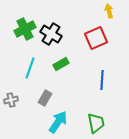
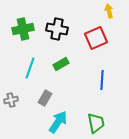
green cross: moved 2 px left; rotated 15 degrees clockwise
black cross: moved 6 px right, 5 px up; rotated 20 degrees counterclockwise
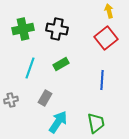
red square: moved 10 px right; rotated 15 degrees counterclockwise
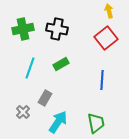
gray cross: moved 12 px right, 12 px down; rotated 32 degrees counterclockwise
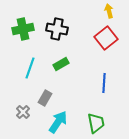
blue line: moved 2 px right, 3 px down
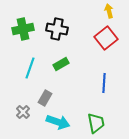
cyan arrow: rotated 75 degrees clockwise
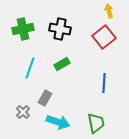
black cross: moved 3 px right
red square: moved 2 px left, 1 px up
green rectangle: moved 1 px right
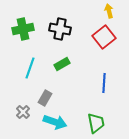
cyan arrow: moved 3 px left
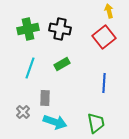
green cross: moved 5 px right
gray rectangle: rotated 28 degrees counterclockwise
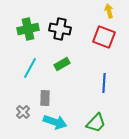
red square: rotated 30 degrees counterclockwise
cyan line: rotated 10 degrees clockwise
green trapezoid: rotated 55 degrees clockwise
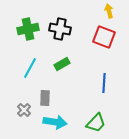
gray cross: moved 1 px right, 2 px up
cyan arrow: rotated 10 degrees counterclockwise
